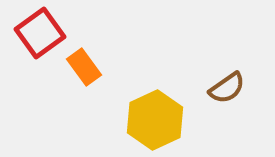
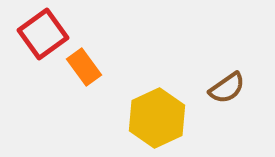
red square: moved 3 px right, 1 px down
yellow hexagon: moved 2 px right, 2 px up
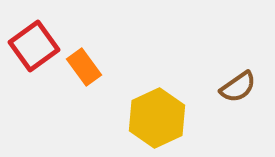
red square: moved 9 px left, 12 px down
brown semicircle: moved 11 px right, 1 px up
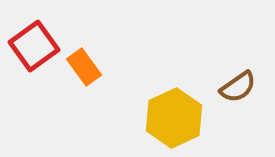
yellow hexagon: moved 17 px right
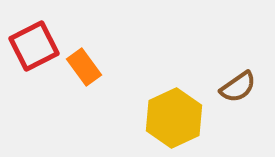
red square: rotated 9 degrees clockwise
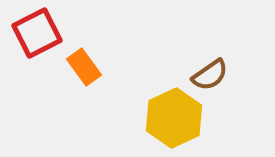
red square: moved 3 px right, 13 px up
brown semicircle: moved 28 px left, 12 px up
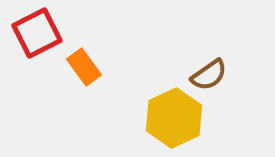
brown semicircle: moved 1 px left
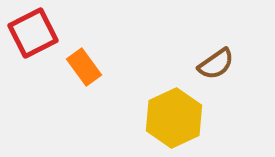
red square: moved 4 px left
brown semicircle: moved 7 px right, 11 px up
